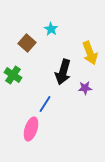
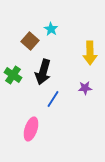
brown square: moved 3 px right, 2 px up
yellow arrow: rotated 20 degrees clockwise
black arrow: moved 20 px left
blue line: moved 8 px right, 5 px up
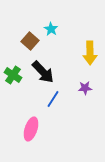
black arrow: rotated 60 degrees counterclockwise
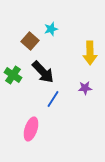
cyan star: rotated 24 degrees clockwise
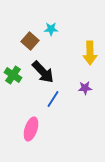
cyan star: rotated 16 degrees clockwise
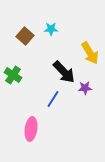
brown square: moved 5 px left, 5 px up
yellow arrow: rotated 30 degrees counterclockwise
black arrow: moved 21 px right
pink ellipse: rotated 10 degrees counterclockwise
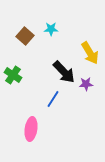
purple star: moved 1 px right, 4 px up
